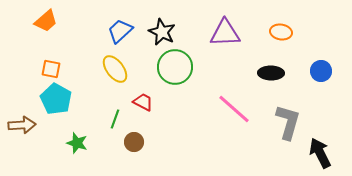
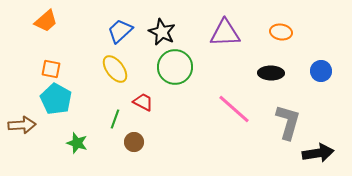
black arrow: moved 2 px left; rotated 108 degrees clockwise
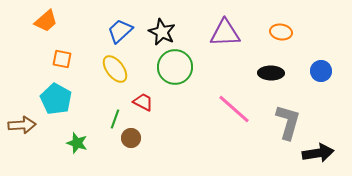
orange square: moved 11 px right, 10 px up
brown circle: moved 3 px left, 4 px up
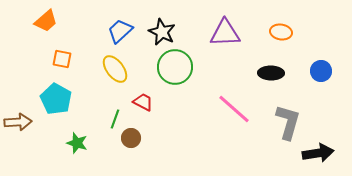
brown arrow: moved 4 px left, 3 px up
